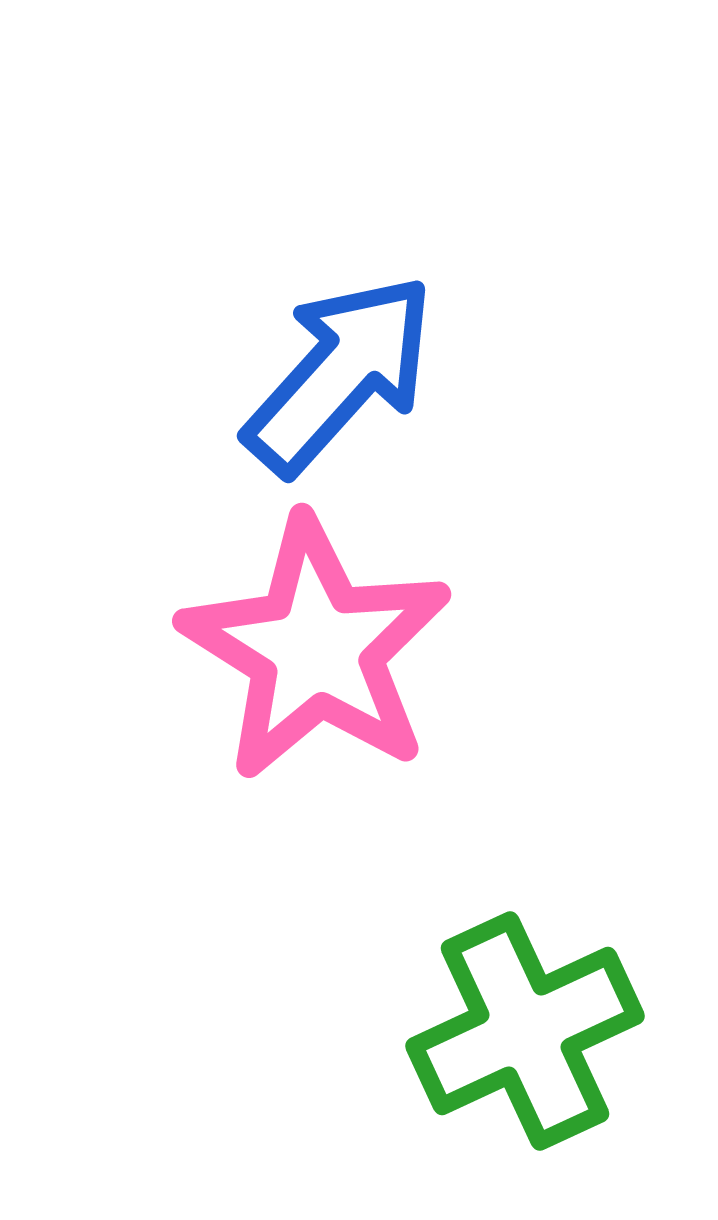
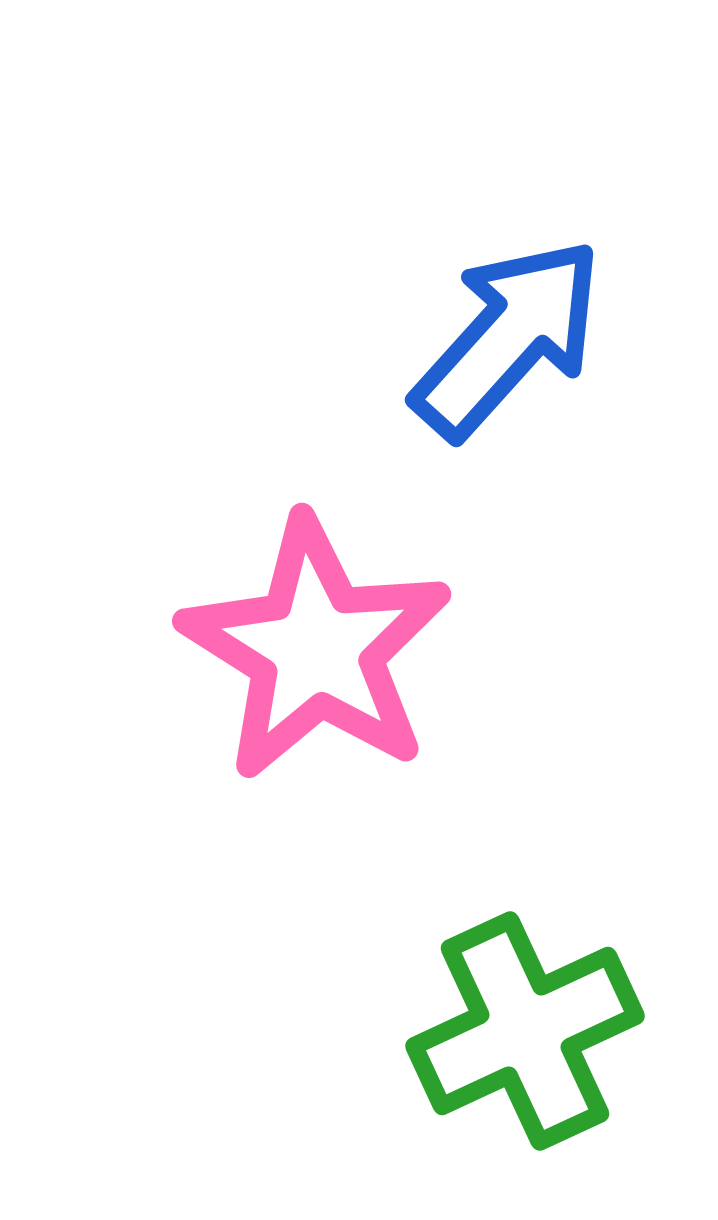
blue arrow: moved 168 px right, 36 px up
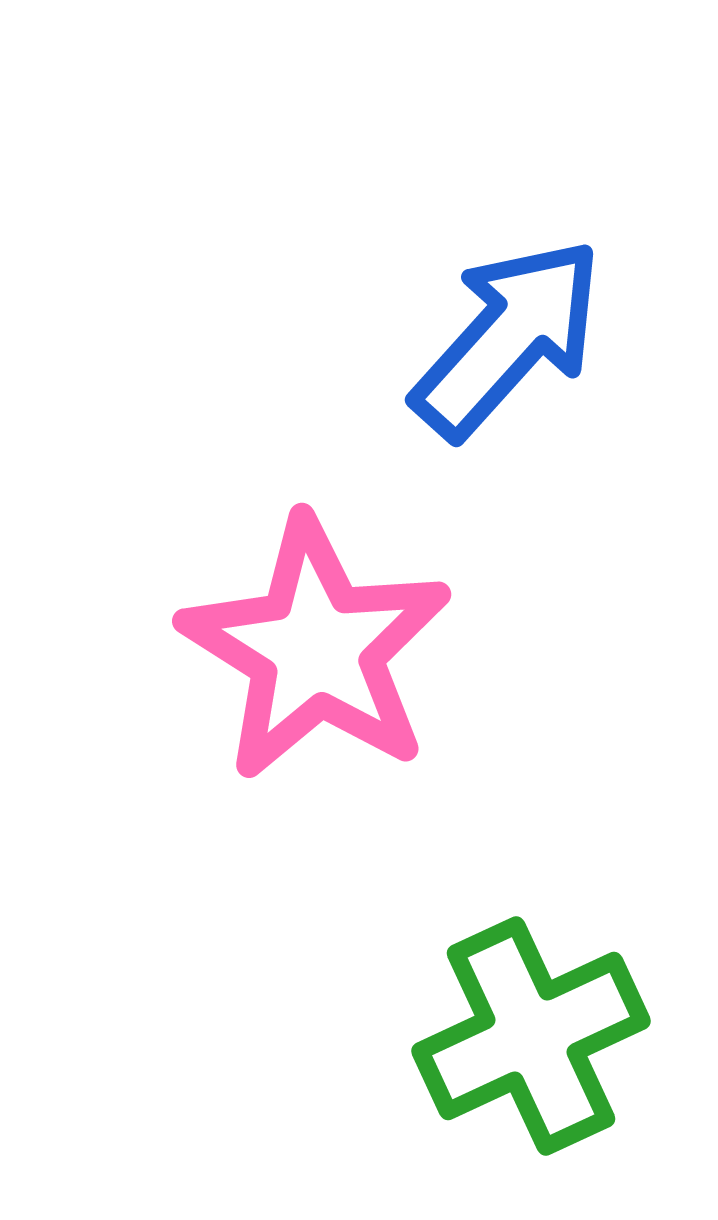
green cross: moved 6 px right, 5 px down
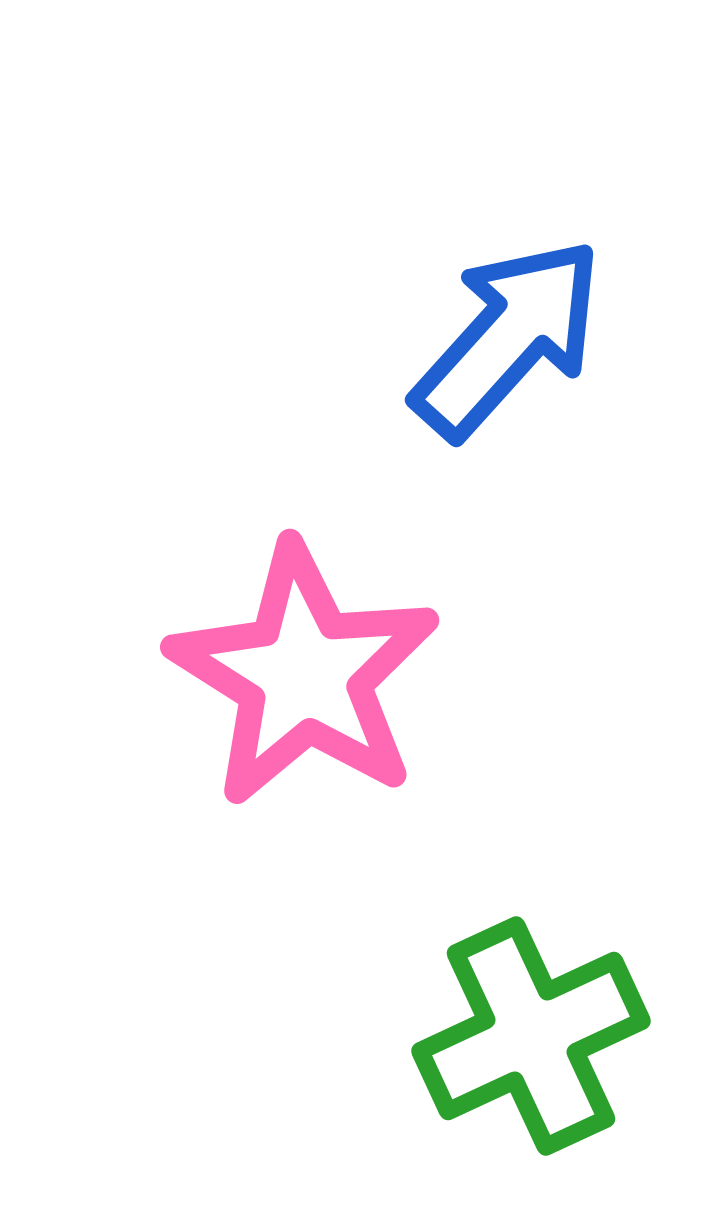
pink star: moved 12 px left, 26 px down
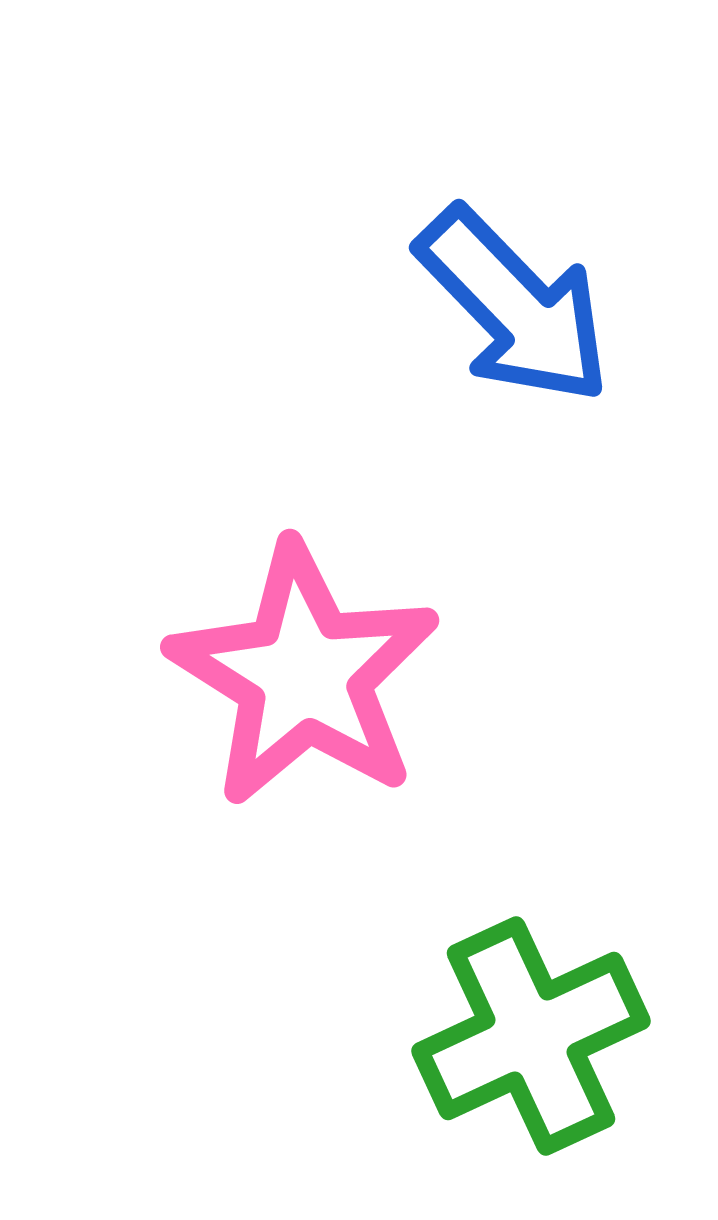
blue arrow: moved 6 px right, 32 px up; rotated 94 degrees clockwise
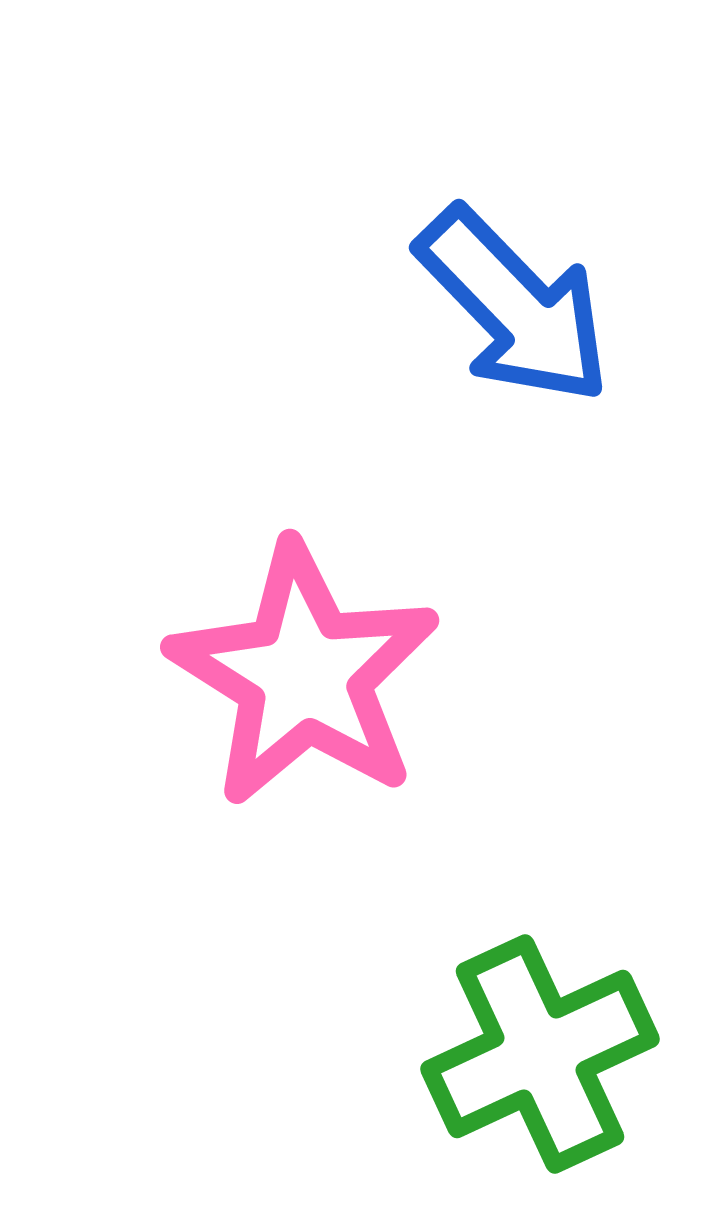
green cross: moved 9 px right, 18 px down
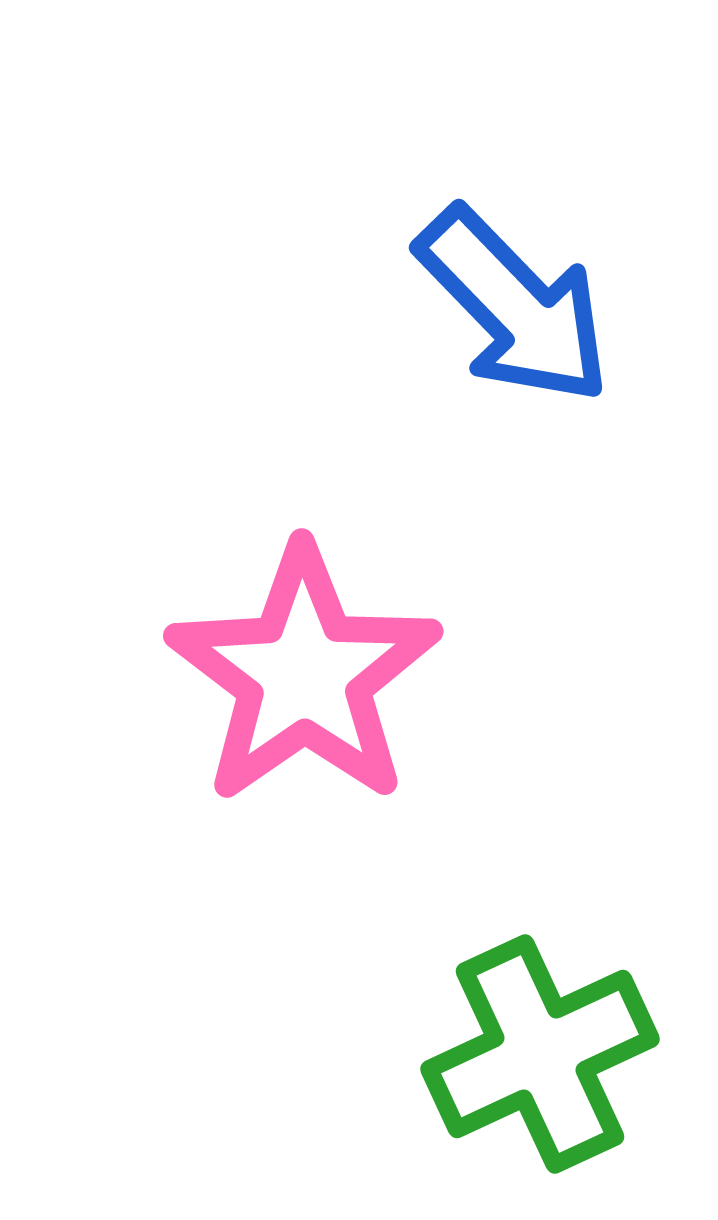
pink star: rotated 5 degrees clockwise
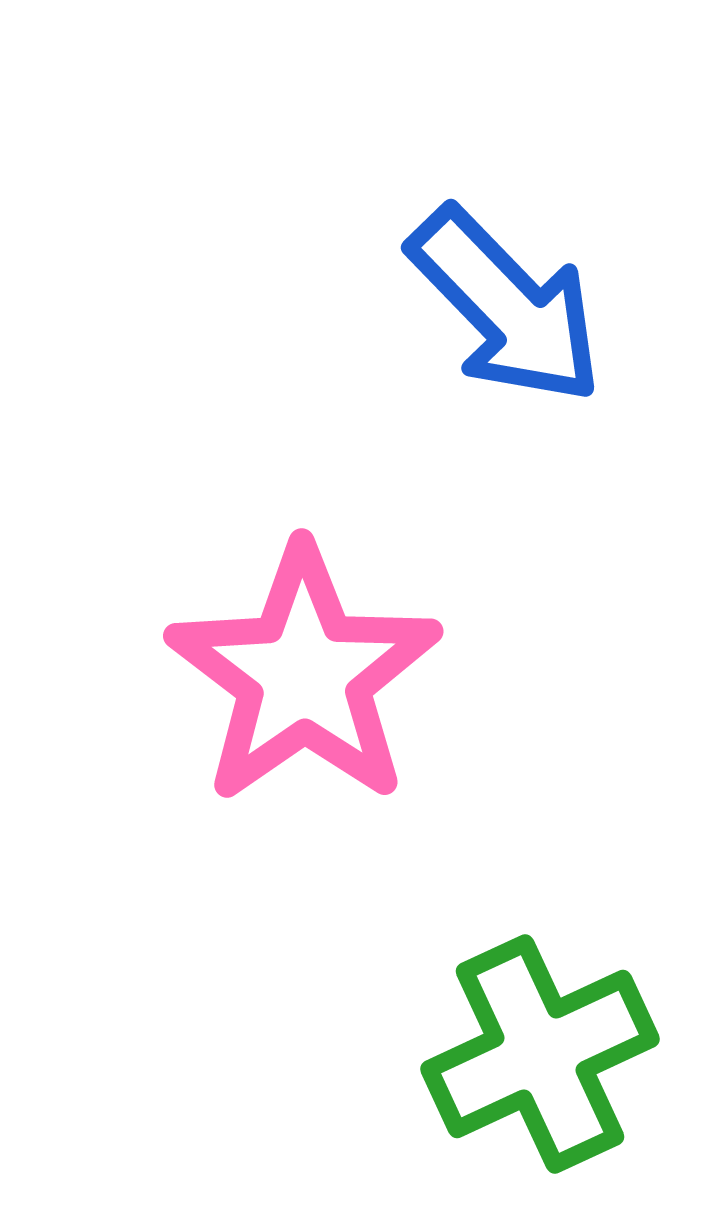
blue arrow: moved 8 px left
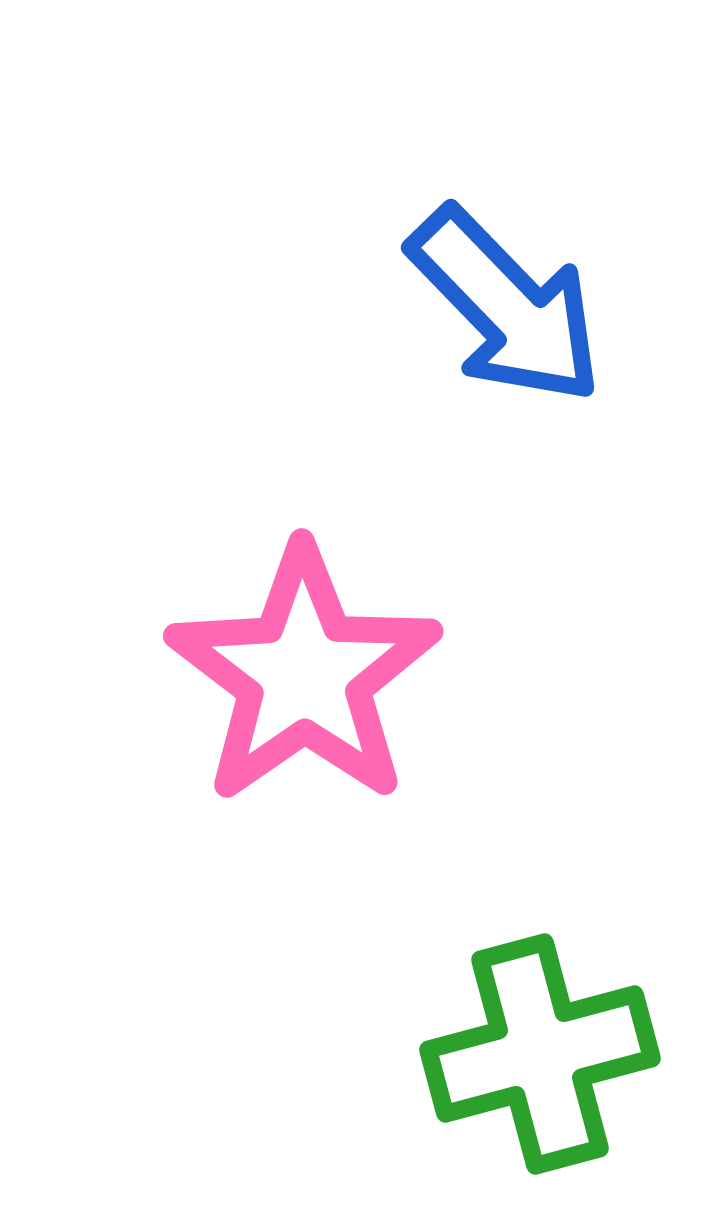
green cross: rotated 10 degrees clockwise
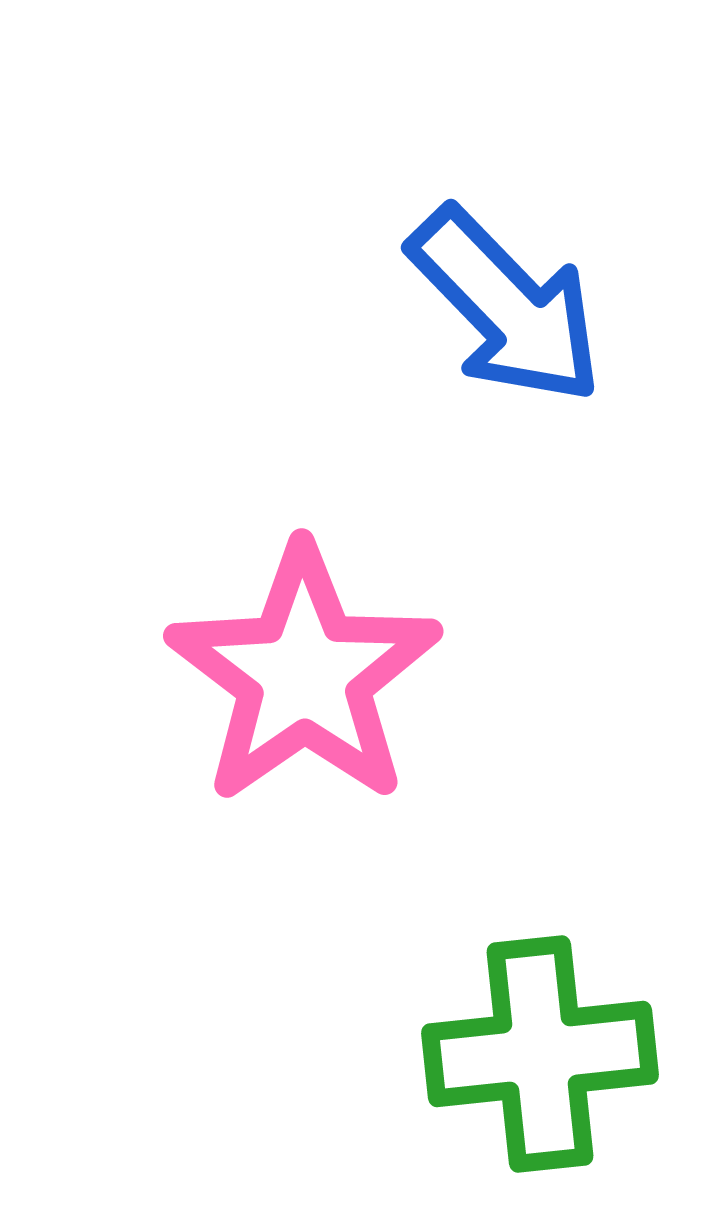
green cross: rotated 9 degrees clockwise
